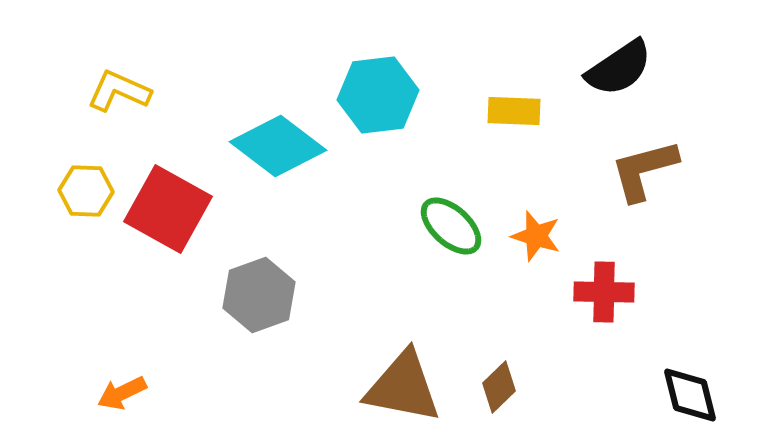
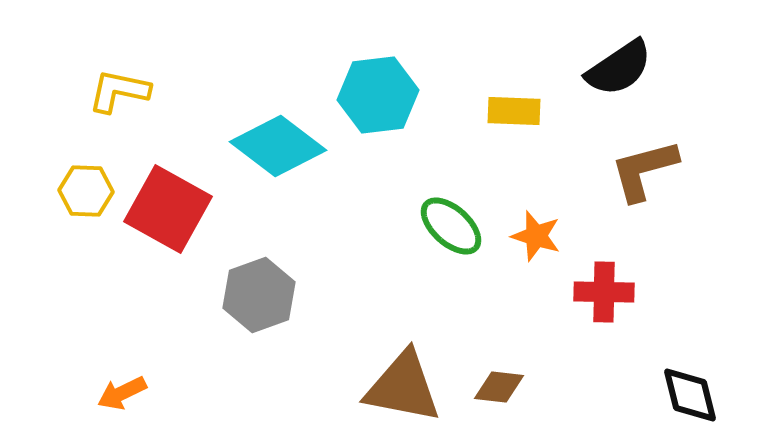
yellow L-shape: rotated 12 degrees counterclockwise
brown diamond: rotated 51 degrees clockwise
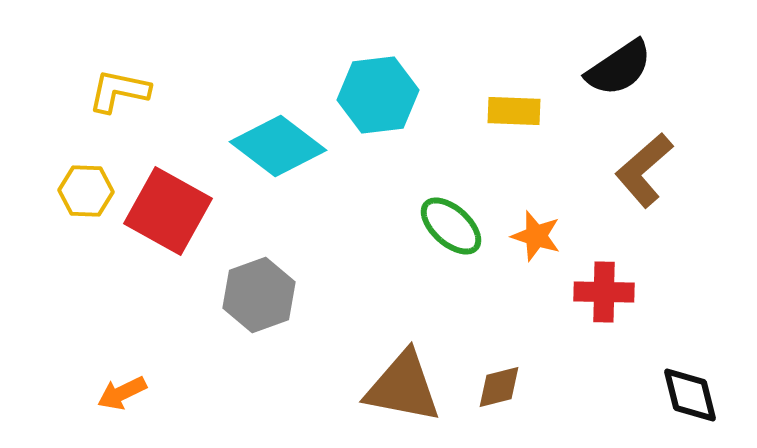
brown L-shape: rotated 26 degrees counterclockwise
red square: moved 2 px down
brown diamond: rotated 21 degrees counterclockwise
